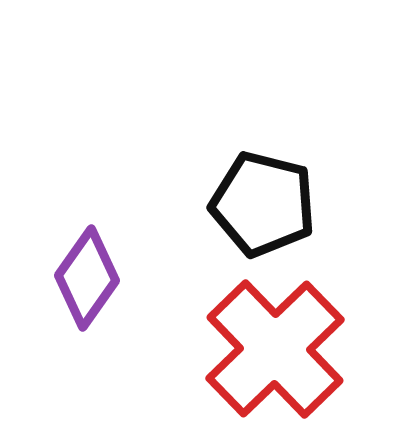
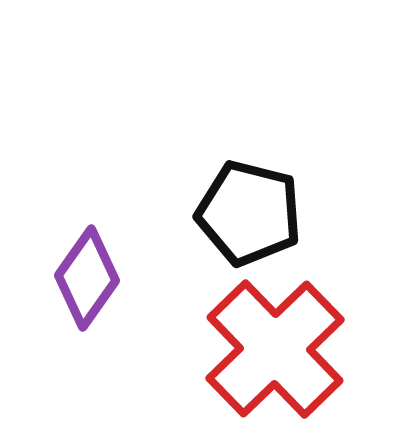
black pentagon: moved 14 px left, 9 px down
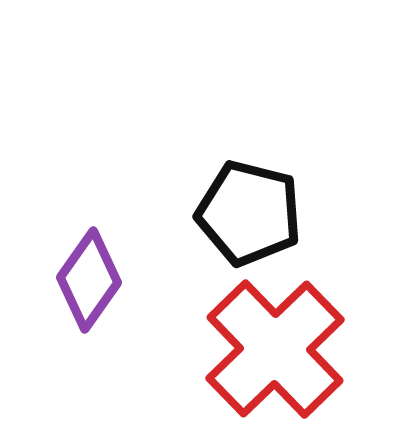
purple diamond: moved 2 px right, 2 px down
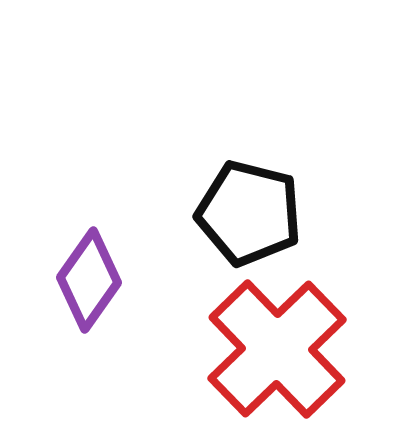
red cross: moved 2 px right
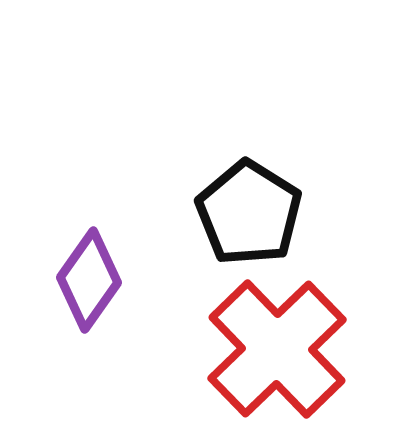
black pentagon: rotated 18 degrees clockwise
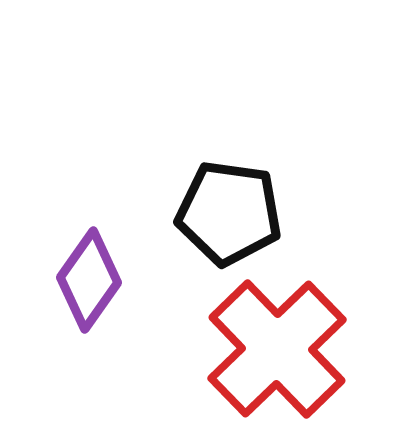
black pentagon: moved 20 px left; rotated 24 degrees counterclockwise
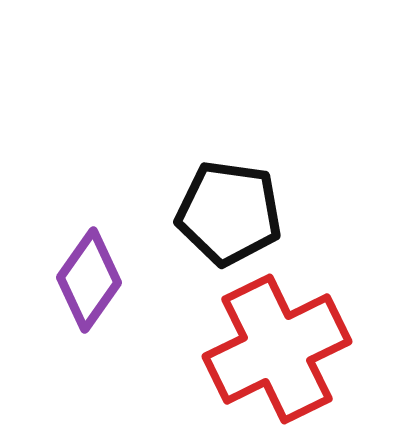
red cross: rotated 18 degrees clockwise
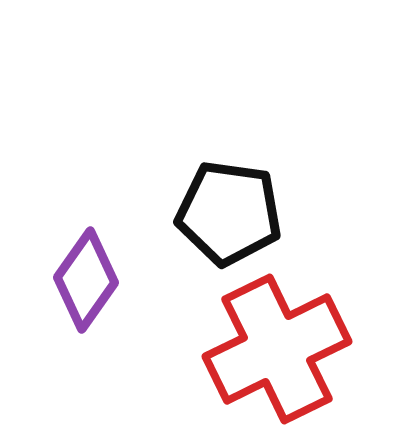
purple diamond: moved 3 px left
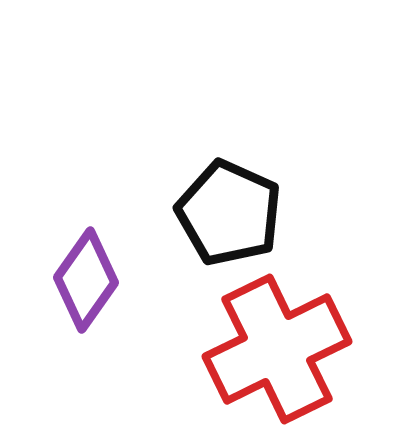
black pentagon: rotated 16 degrees clockwise
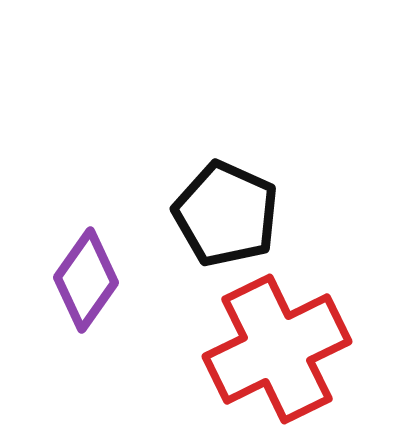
black pentagon: moved 3 px left, 1 px down
